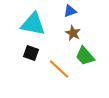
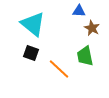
blue triangle: moved 9 px right; rotated 24 degrees clockwise
cyan triangle: rotated 28 degrees clockwise
brown star: moved 19 px right, 5 px up
green trapezoid: rotated 30 degrees clockwise
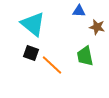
brown star: moved 5 px right, 1 px up; rotated 14 degrees counterclockwise
orange line: moved 7 px left, 4 px up
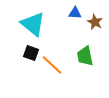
blue triangle: moved 4 px left, 2 px down
brown star: moved 2 px left, 5 px up; rotated 14 degrees clockwise
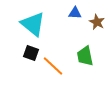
brown star: moved 2 px right
orange line: moved 1 px right, 1 px down
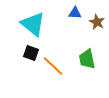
green trapezoid: moved 2 px right, 3 px down
